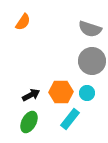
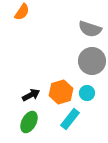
orange semicircle: moved 1 px left, 10 px up
orange hexagon: rotated 15 degrees counterclockwise
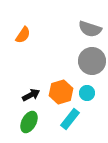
orange semicircle: moved 1 px right, 23 px down
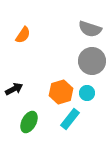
black arrow: moved 17 px left, 6 px up
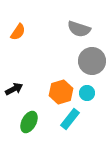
gray semicircle: moved 11 px left
orange semicircle: moved 5 px left, 3 px up
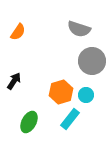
black arrow: moved 8 px up; rotated 30 degrees counterclockwise
cyan circle: moved 1 px left, 2 px down
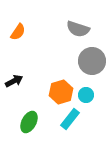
gray semicircle: moved 1 px left
black arrow: rotated 30 degrees clockwise
